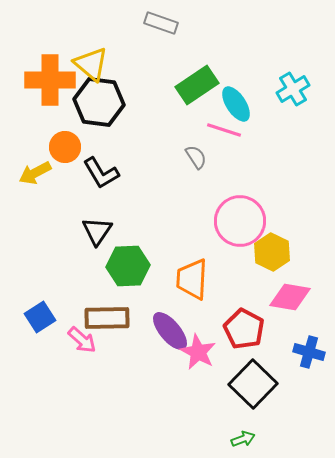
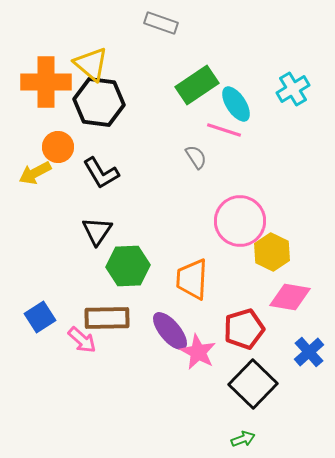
orange cross: moved 4 px left, 2 px down
orange circle: moved 7 px left
red pentagon: rotated 27 degrees clockwise
blue cross: rotated 32 degrees clockwise
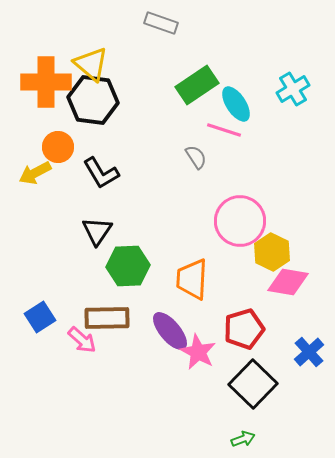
black hexagon: moved 6 px left, 2 px up
pink diamond: moved 2 px left, 15 px up
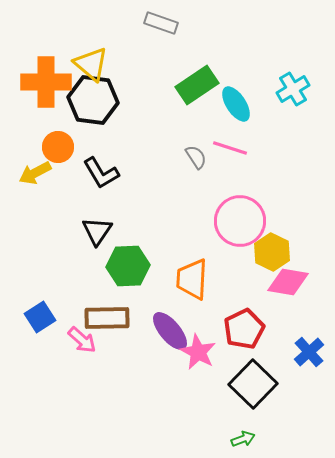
pink line: moved 6 px right, 18 px down
red pentagon: rotated 9 degrees counterclockwise
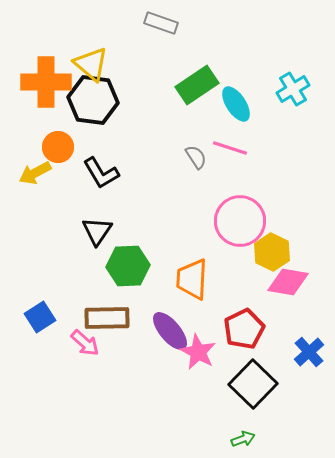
pink arrow: moved 3 px right, 3 px down
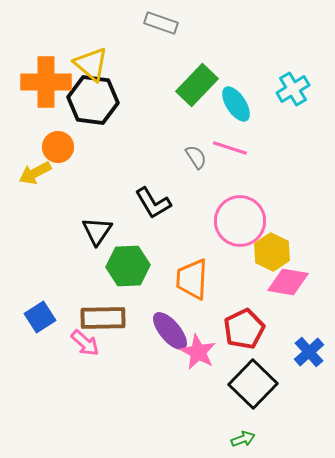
green rectangle: rotated 12 degrees counterclockwise
black L-shape: moved 52 px right, 30 px down
brown rectangle: moved 4 px left
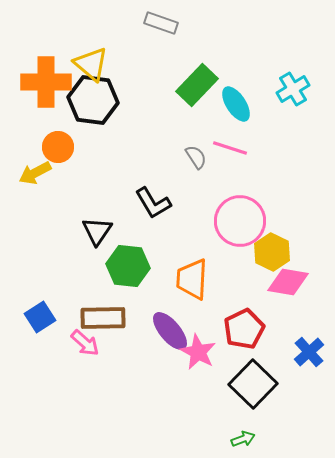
green hexagon: rotated 9 degrees clockwise
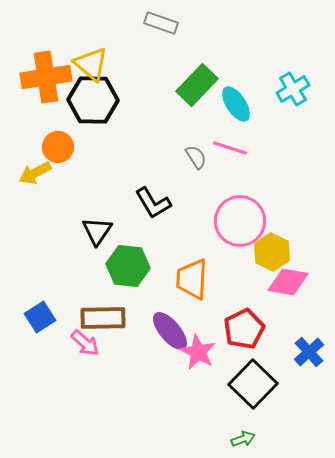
orange cross: moved 5 px up; rotated 9 degrees counterclockwise
black hexagon: rotated 6 degrees counterclockwise
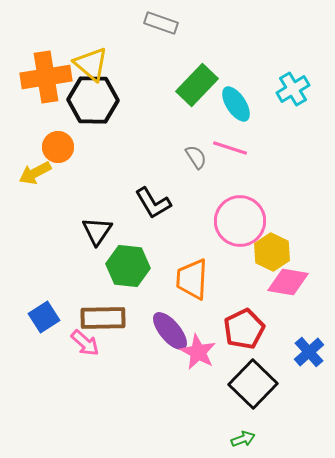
blue square: moved 4 px right
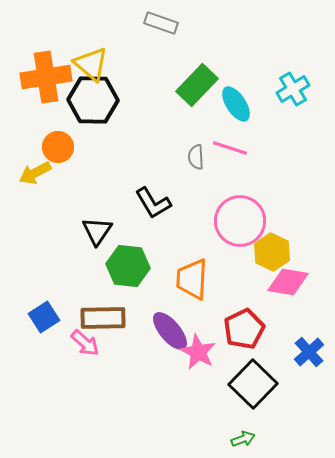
gray semicircle: rotated 150 degrees counterclockwise
